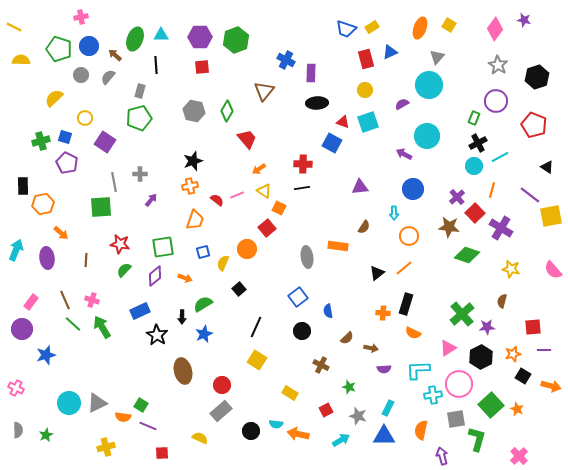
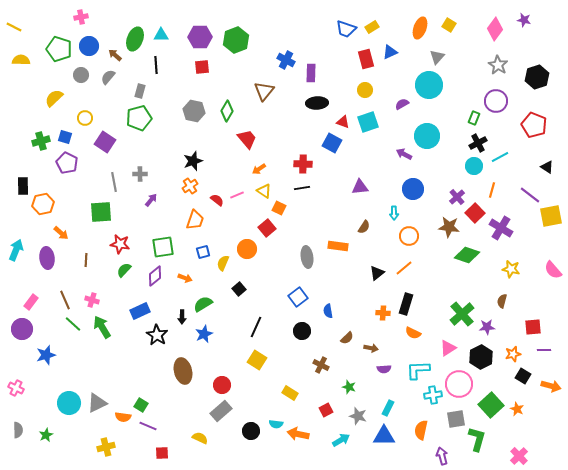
orange cross at (190, 186): rotated 21 degrees counterclockwise
green square at (101, 207): moved 5 px down
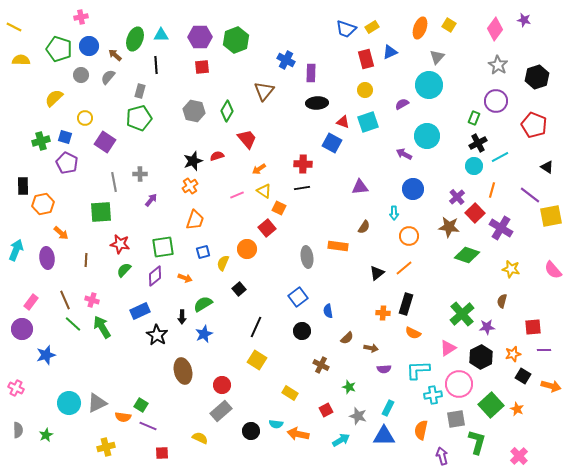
red semicircle at (217, 200): moved 44 px up; rotated 56 degrees counterclockwise
green L-shape at (477, 439): moved 3 px down
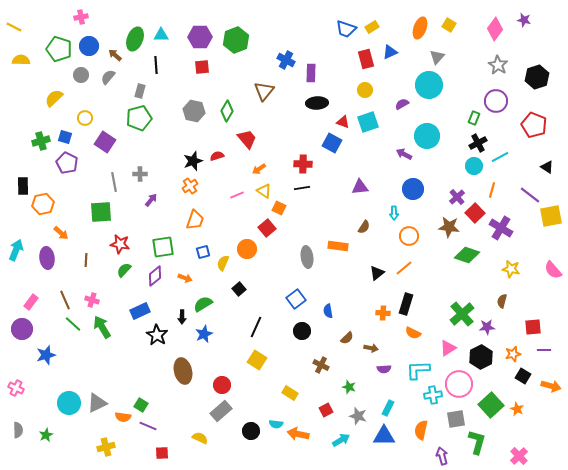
blue square at (298, 297): moved 2 px left, 2 px down
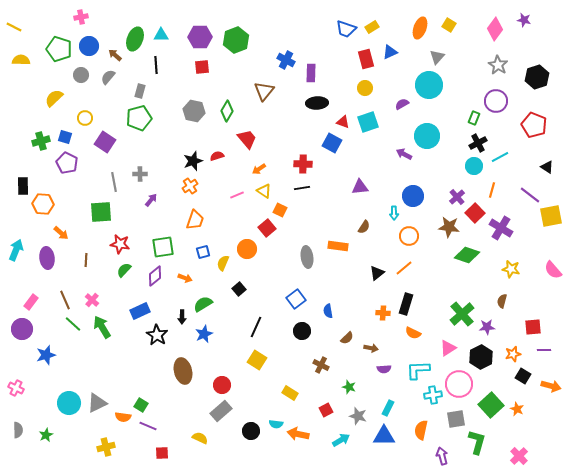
yellow circle at (365, 90): moved 2 px up
blue circle at (413, 189): moved 7 px down
orange hexagon at (43, 204): rotated 15 degrees clockwise
orange square at (279, 208): moved 1 px right, 2 px down
pink cross at (92, 300): rotated 24 degrees clockwise
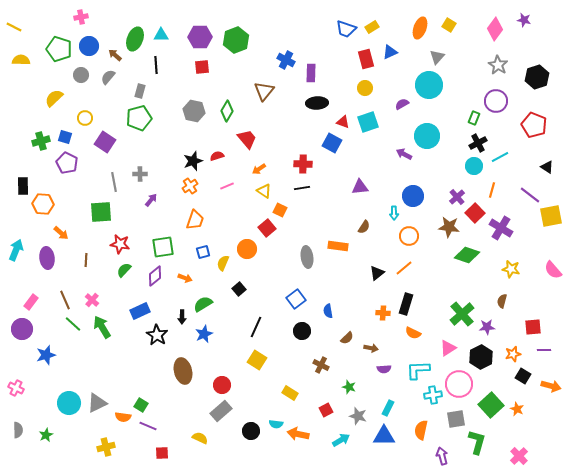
pink line at (237, 195): moved 10 px left, 9 px up
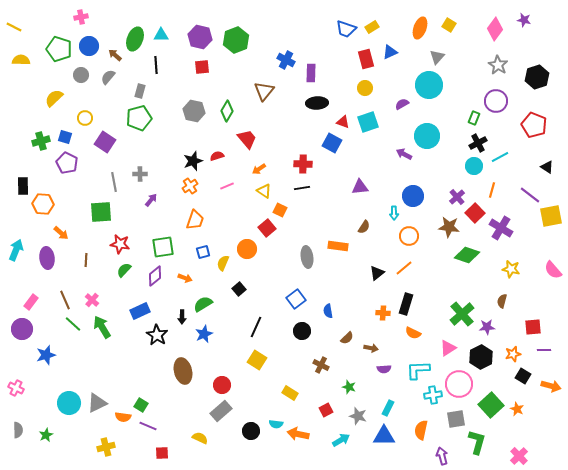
purple hexagon at (200, 37): rotated 15 degrees clockwise
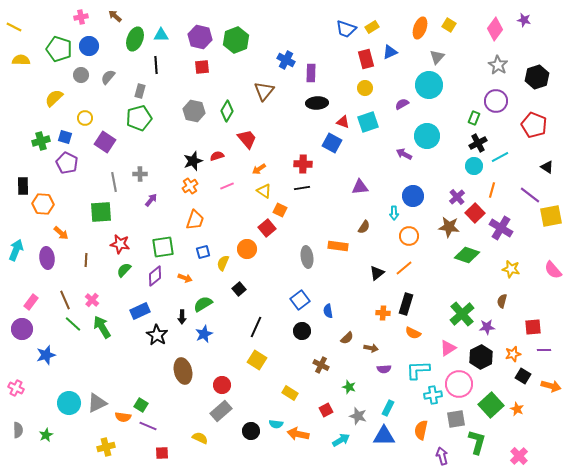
brown arrow at (115, 55): moved 39 px up
blue square at (296, 299): moved 4 px right, 1 px down
